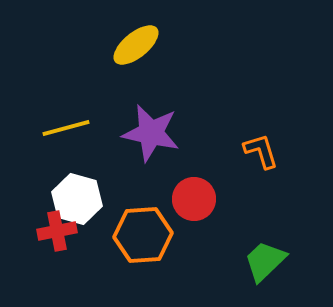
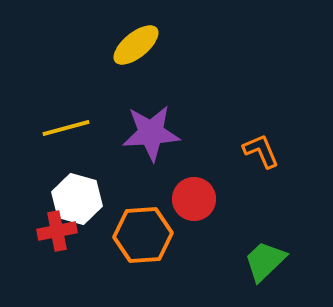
purple star: rotated 16 degrees counterclockwise
orange L-shape: rotated 6 degrees counterclockwise
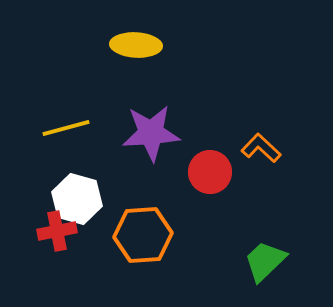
yellow ellipse: rotated 42 degrees clockwise
orange L-shape: moved 3 px up; rotated 24 degrees counterclockwise
red circle: moved 16 px right, 27 px up
